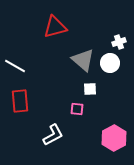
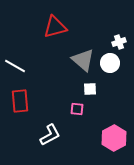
white L-shape: moved 3 px left
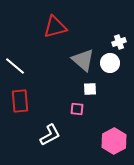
white line: rotated 10 degrees clockwise
pink hexagon: moved 3 px down
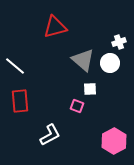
pink square: moved 3 px up; rotated 16 degrees clockwise
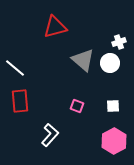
white line: moved 2 px down
white square: moved 23 px right, 17 px down
white L-shape: rotated 20 degrees counterclockwise
